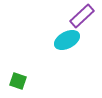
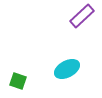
cyan ellipse: moved 29 px down
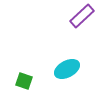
green square: moved 6 px right
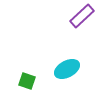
green square: moved 3 px right
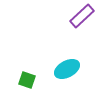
green square: moved 1 px up
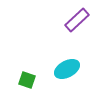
purple rectangle: moved 5 px left, 4 px down
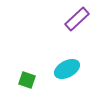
purple rectangle: moved 1 px up
